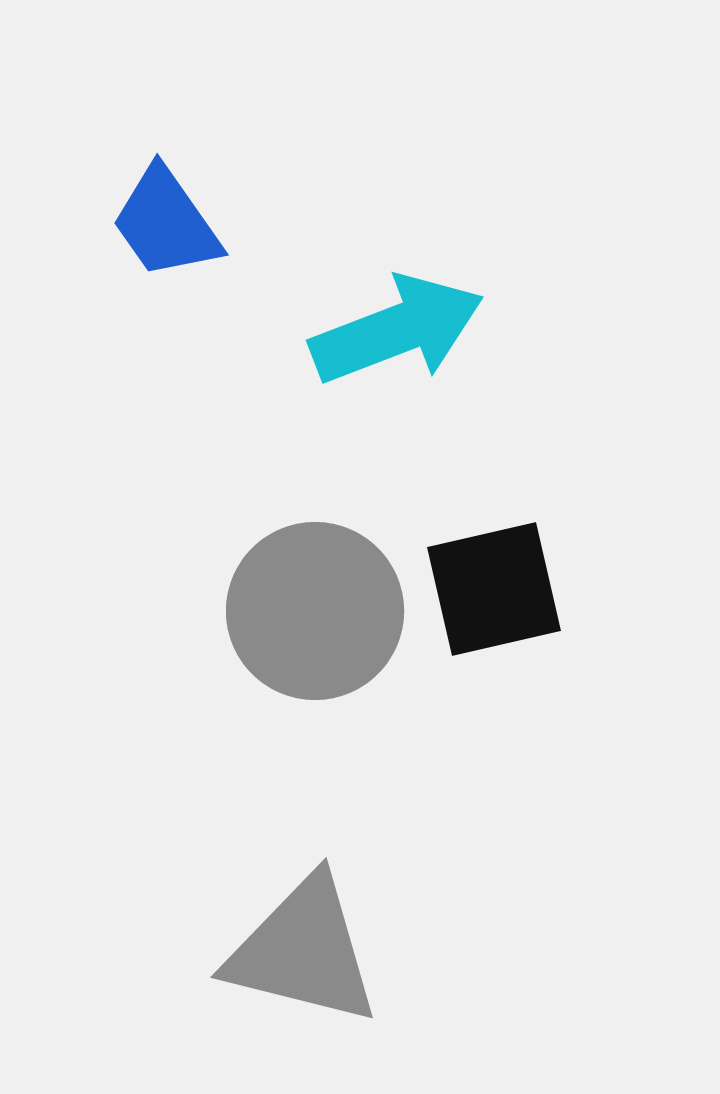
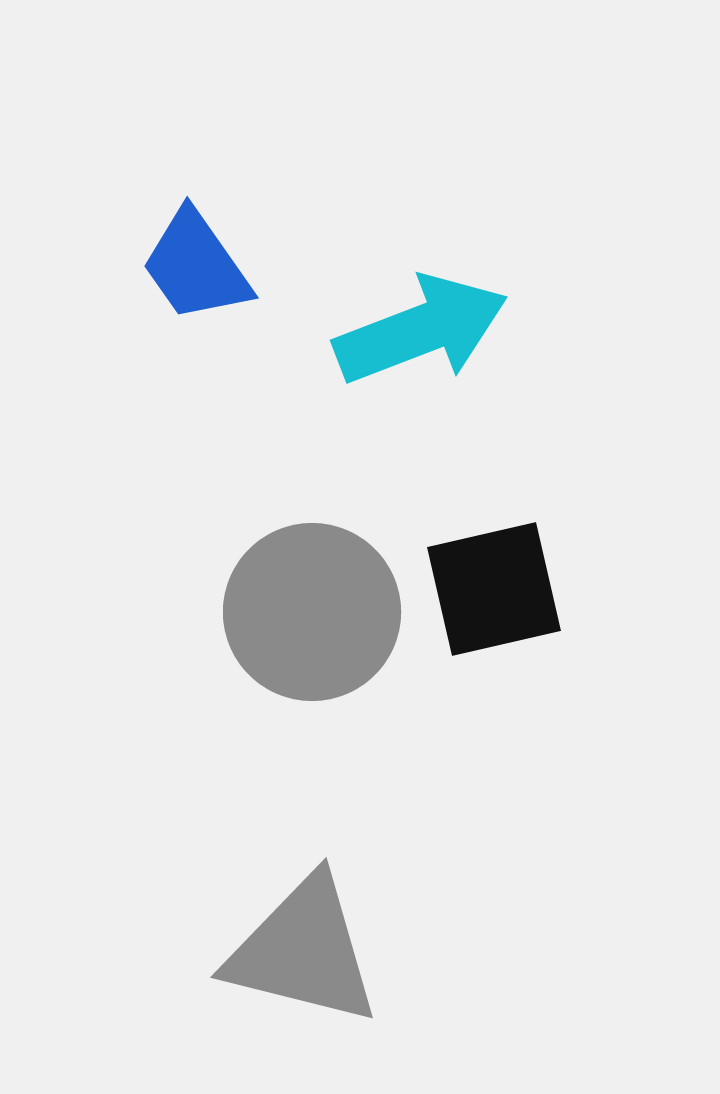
blue trapezoid: moved 30 px right, 43 px down
cyan arrow: moved 24 px right
gray circle: moved 3 px left, 1 px down
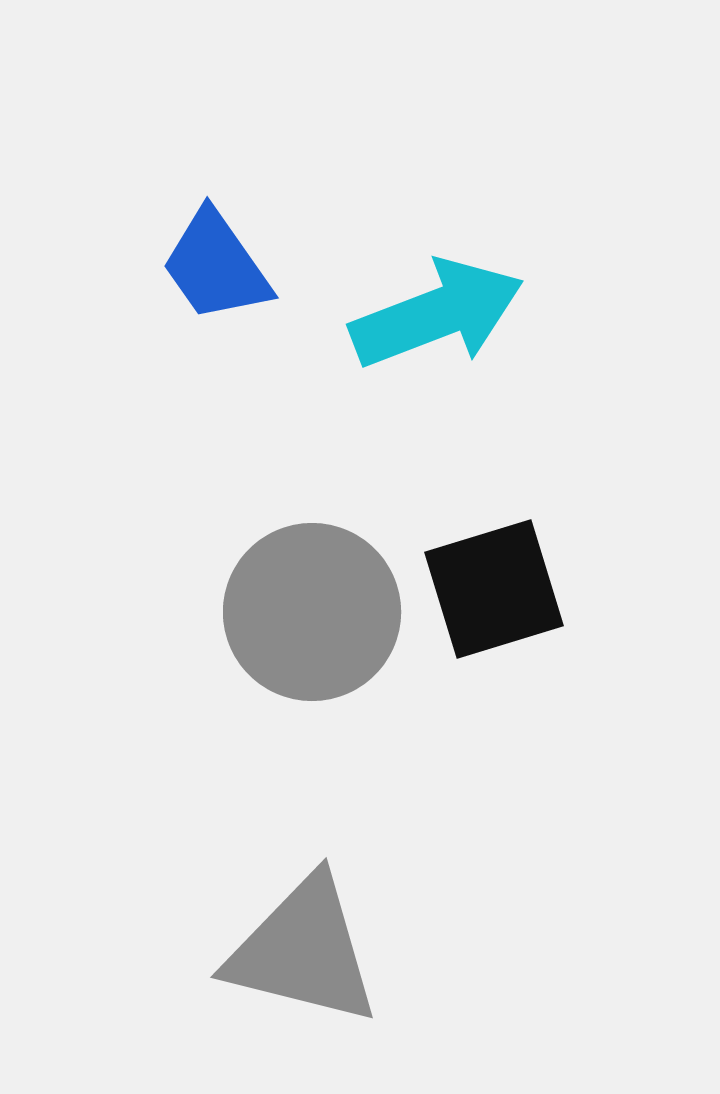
blue trapezoid: moved 20 px right
cyan arrow: moved 16 px right, 16 px up
black square: rotated 4 degrees counterclockwise
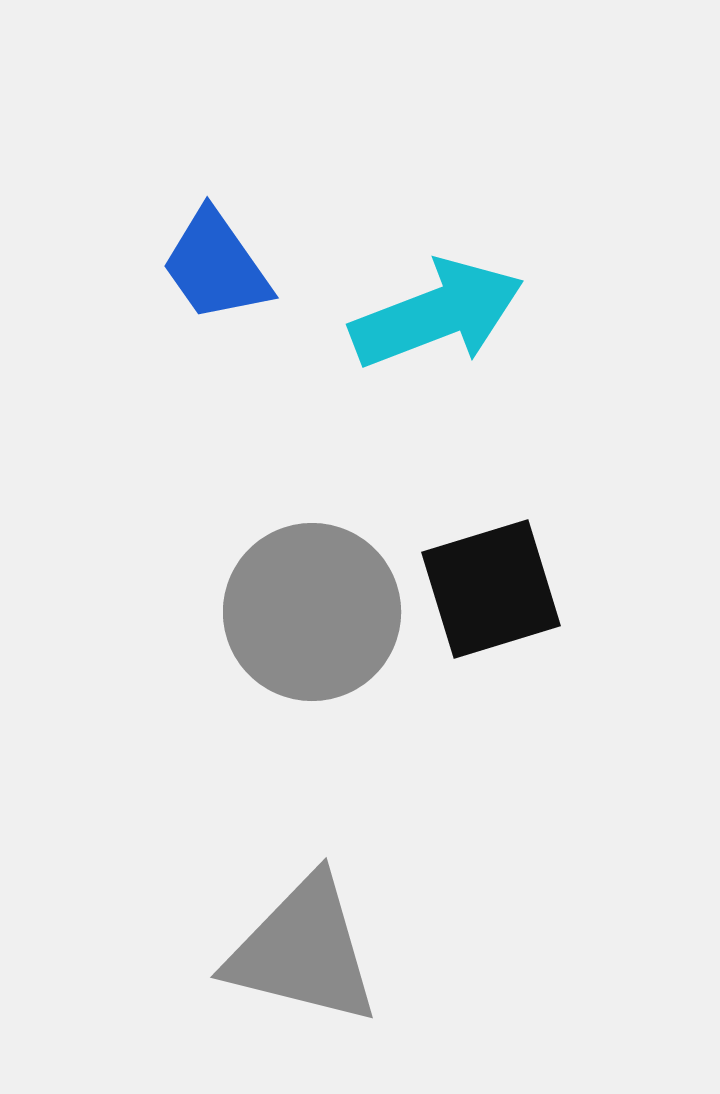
black square: moved 3 px left
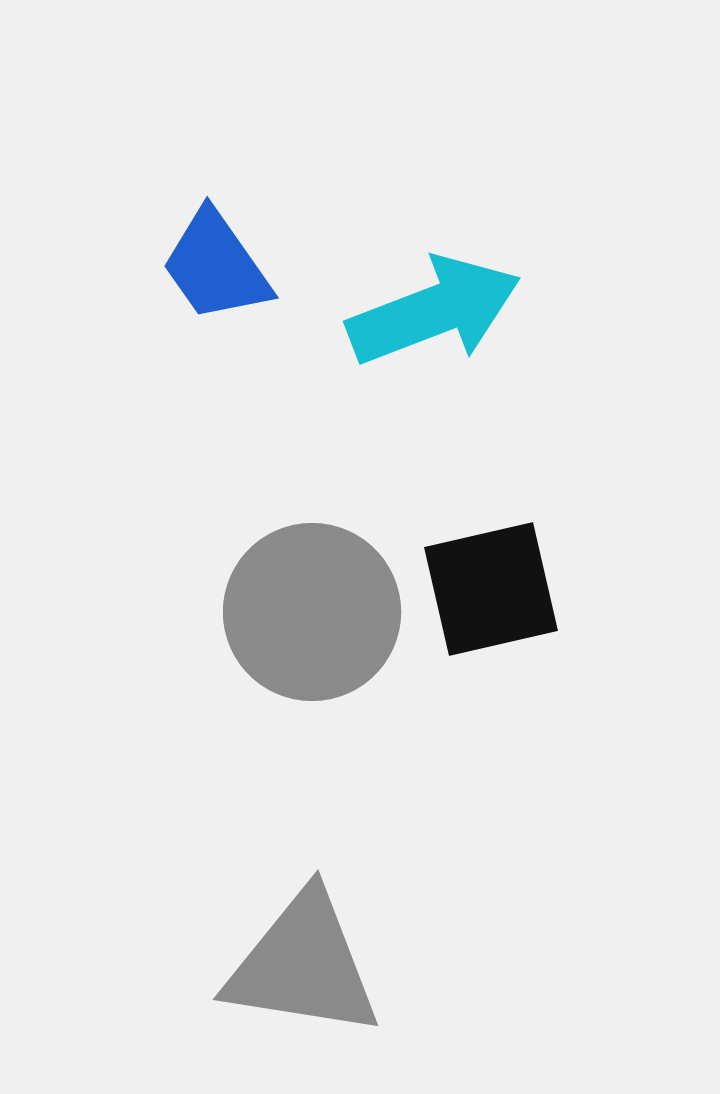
cyan arrow: moved 3 px left, 3 px up
black square: rotated 4 degrees clockwise
gray triangle: moved 14 px down; rotated 5 degrees counterclockwise
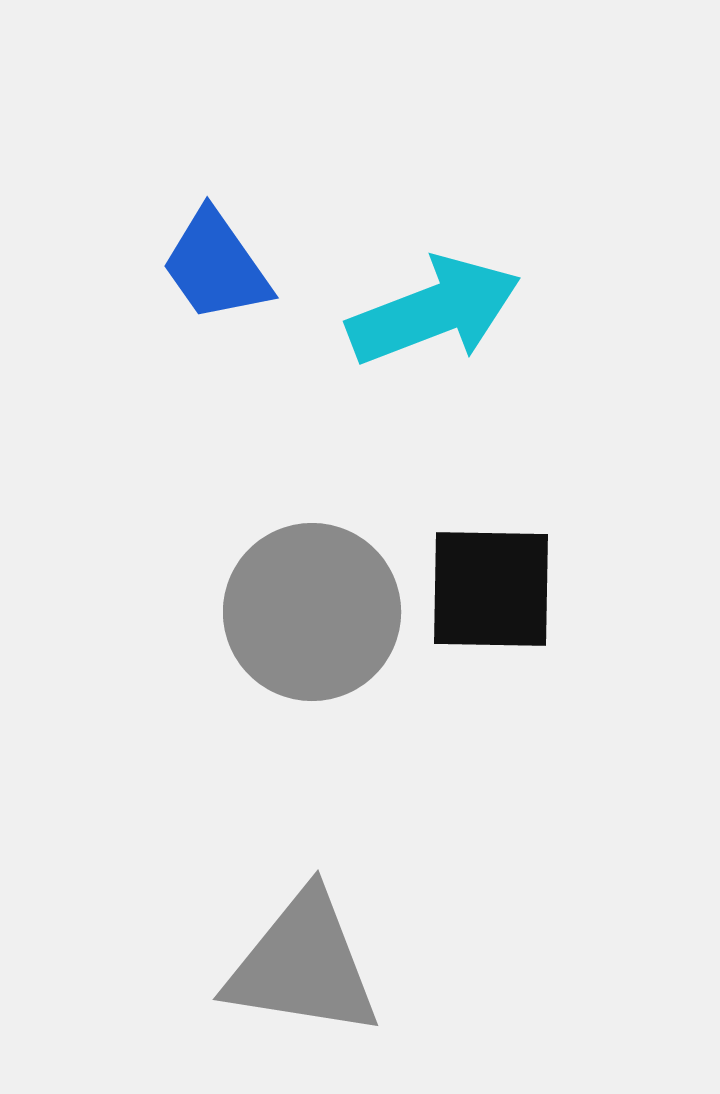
black square: rotated 14 degrees clockwise
